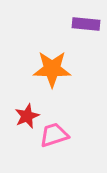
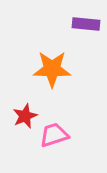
red star: moved 2 px left
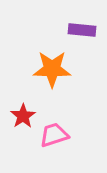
purple rectangle: moved 4 px left, 6 px down
red star: moved 2 px left; rotated 10 degrees counterclockwise
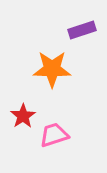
purple rectangle: rotated 24 degrees counterclockwise
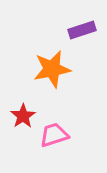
orange star: rotated 12 degrees counterclockwise
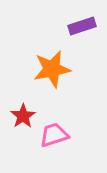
purple rectangle: moved 4 px up
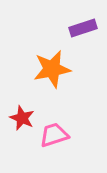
purple rectangle: moved 1 px right, 2 px down
red star: moved 1 px left, 2 px down; rotated 15 degrees counterclockwise
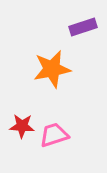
purple rectangle: moved 1 px up
red star: moved 8 px down; rotated 20 degrees counterclockwise
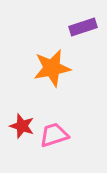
orange star: moved 1 px up
red star: rotated 15 degrees clockwise
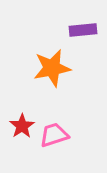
purple rectangle: moved 3 px down; rotated 12 degrees clockwise
red star: rotated 20 degrees clockwise
